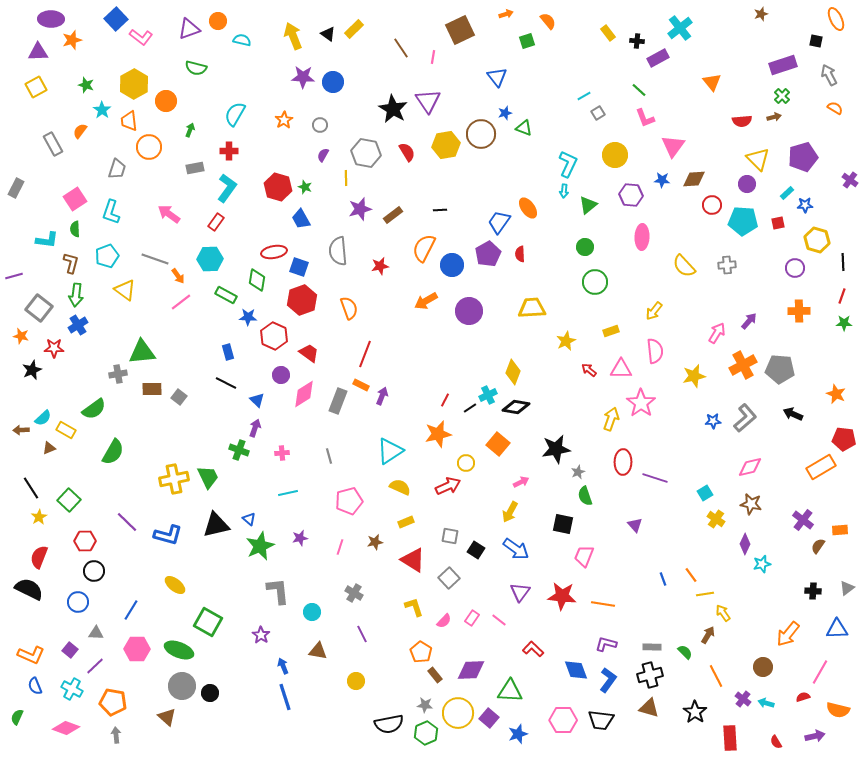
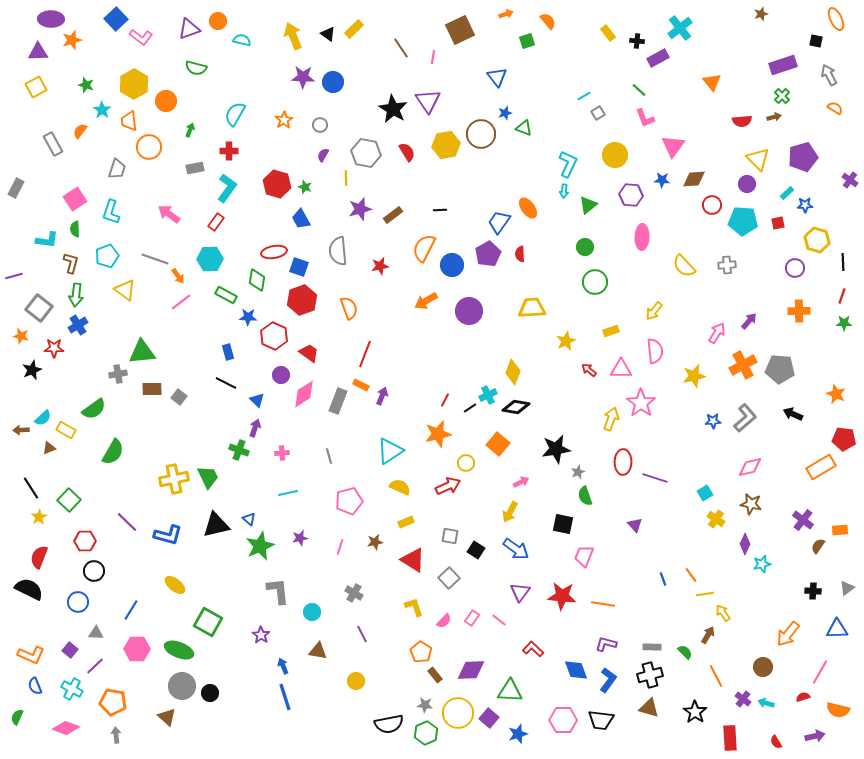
red hexagon at (278, 187): moved 1 px left, 3 px up
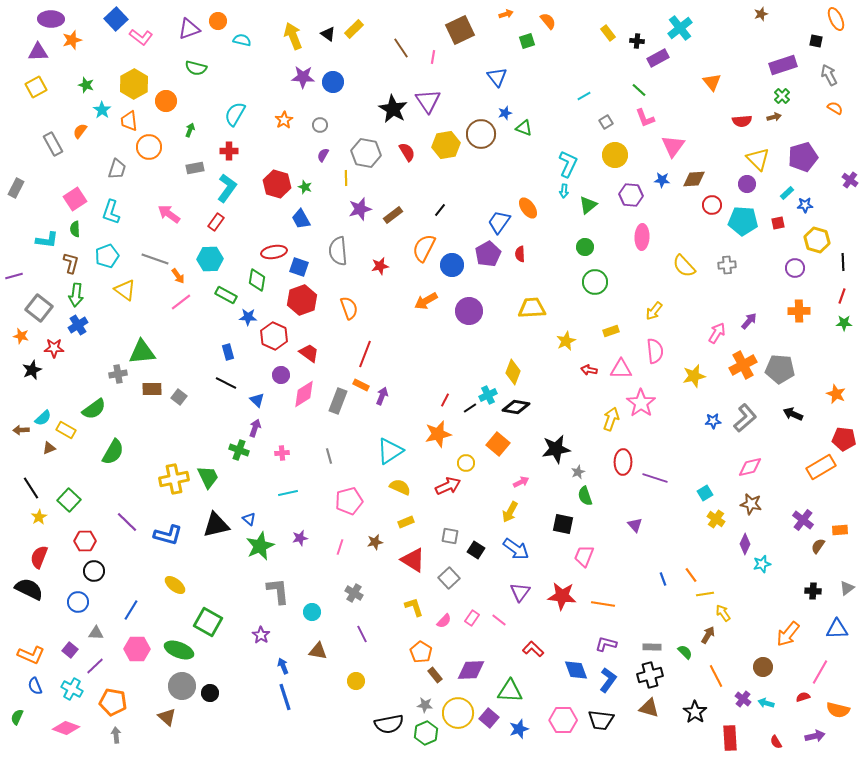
gray square at (598, 113): moved 8 px right, 9 px down
black line at (440, 210): rotated 48 degrees counterclockwise
red arrow at (589, 370): rotated 28 degrees counterclockwise
blue star at (518, 734): moved 1 px right, 5 px up
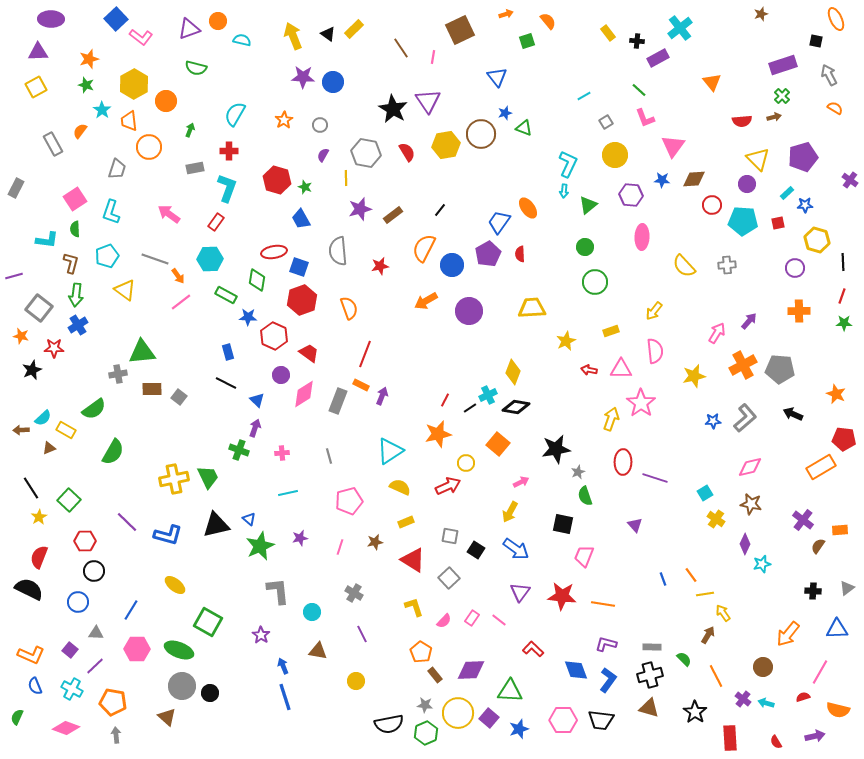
orange star at (72, 40): moved 17 px right, 19 px down
red hexagon at (277, 184): moved 4 px up
cyan L-shape at (227, 188): rotated 16 degrees counterclockwise
green semicircle at (685, 652): moved 1 px left, 7 px down
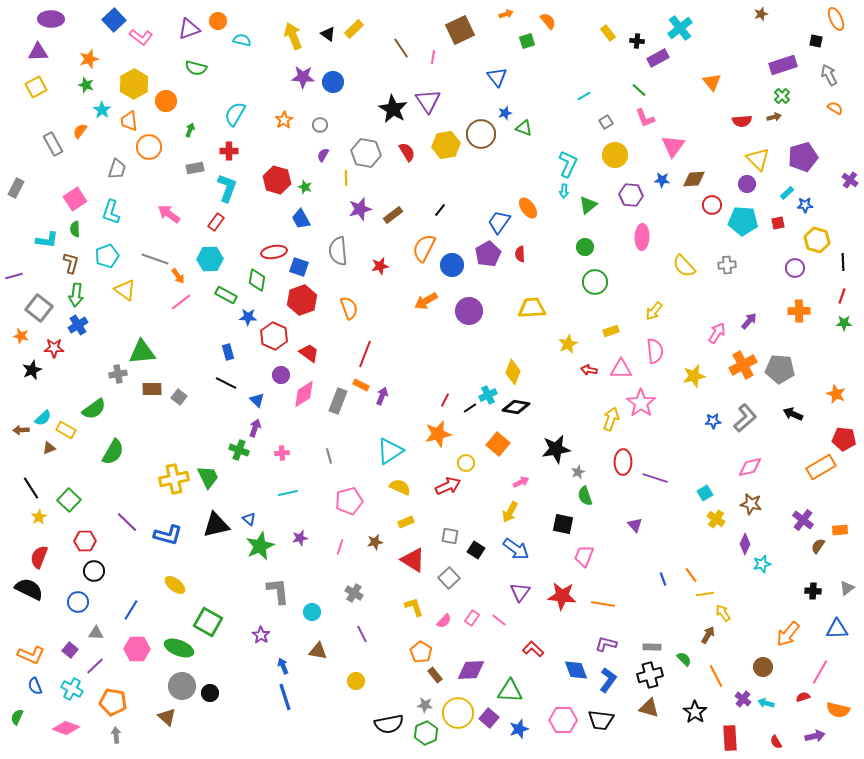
blue square at (116, 19): moved 2 px left, 1 px down
yellow star at (566, 341): moved 2 px right, 3 px down
green ellipse at (179, 650): moved 2 px up
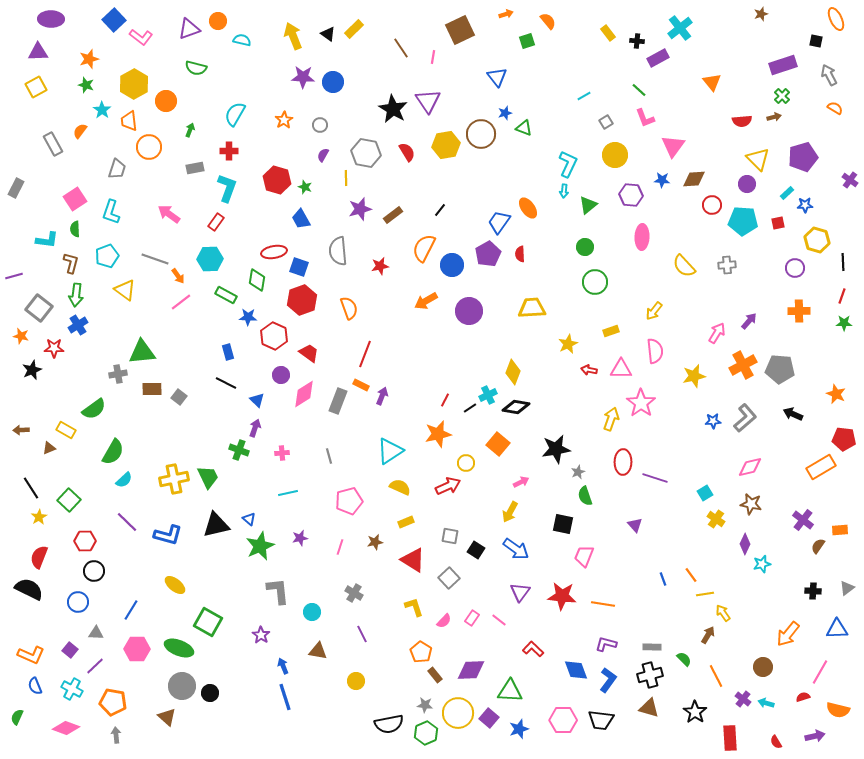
cyan semicircle at (43, 418): moved 81 px right, 62 px down
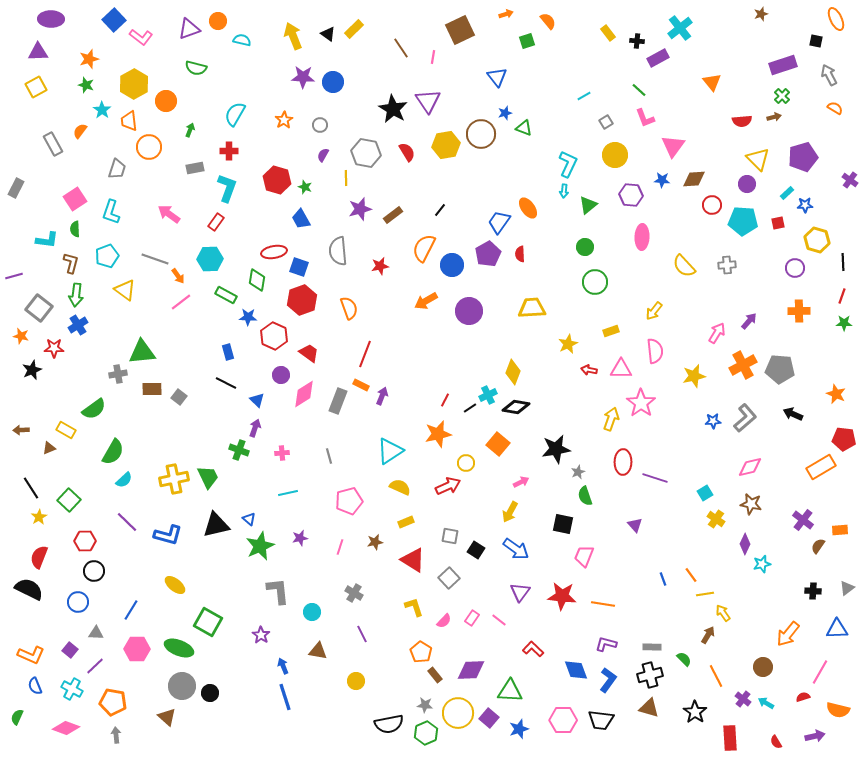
cyan arrow at (766, 703): rotated 14 degrees clockwise
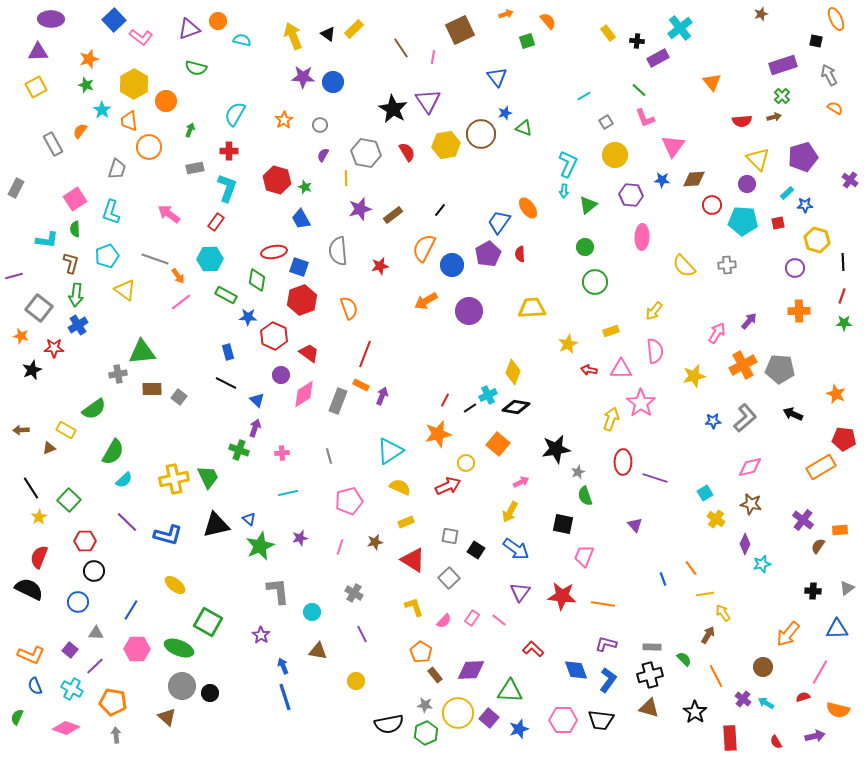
orange line at (691, 575): moved 7 px up
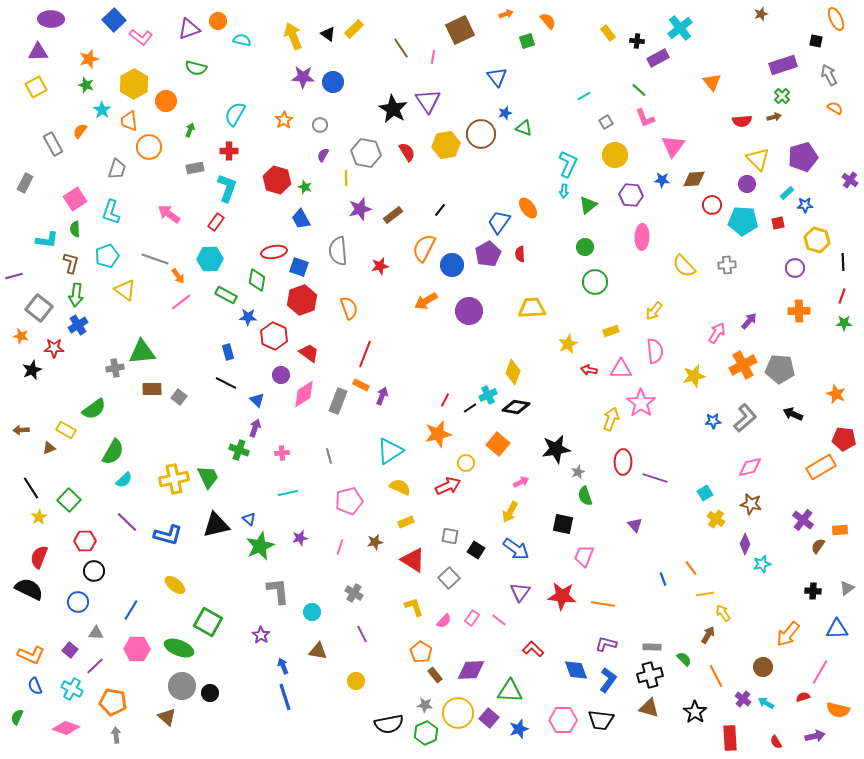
gray rectangle at (16, 188): moved 9 px right, 5 px up
gray cross at (118, 374): moved 3 px left, 6 px up
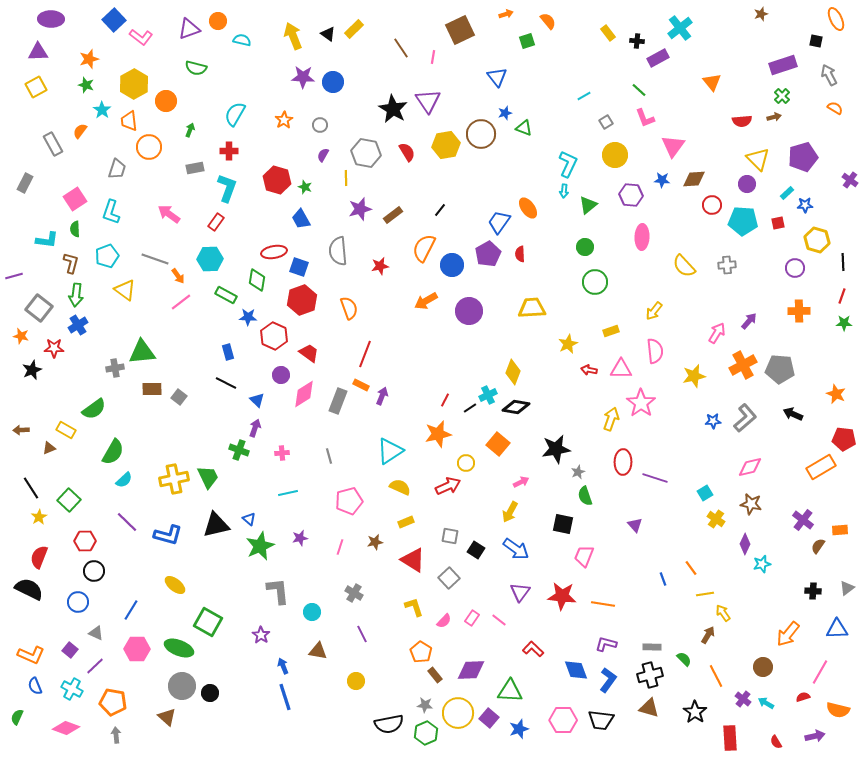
gray triangle at (96, 633): rotated 21 degrees clockwise
